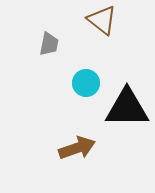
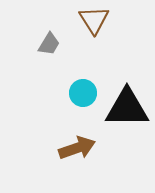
brown triangle: moved 8 px left; rotated 20 degrees clockwise
gray trapezoid: rotated 20 degrees clockwise
cyan circle: moved 3 px left, 10 px down
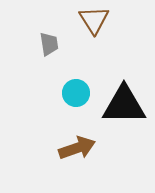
gray trapezoid: rotated 40 degrees counterclockwise
cyan circle: moved 7 px left
black triangle: moved 3 px left, 3 px up
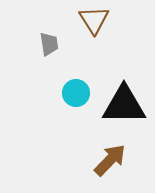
brown arrow: moved 33 px right, 12 px down; rotated 27 degrees counterclockwise
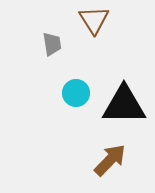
gray trapezoid: moved 3 px right
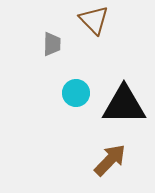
brown triangle: rotated 12 degrees counterclockwise
gray trapezoid: rotated 10 degrees clockwise
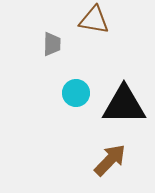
brown triangle: rotated 36 degrees counterclockwise
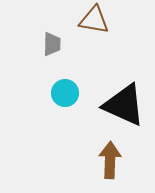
cyan circle: moved 11 px left
black triangle: rotated 24 degrees clockwise
brown arrow: rotated 42 degrees counterclockwise
